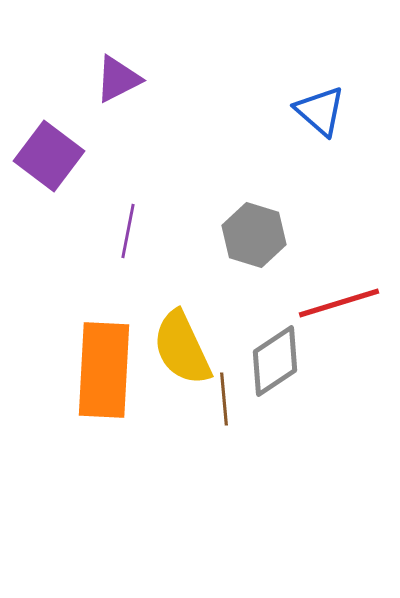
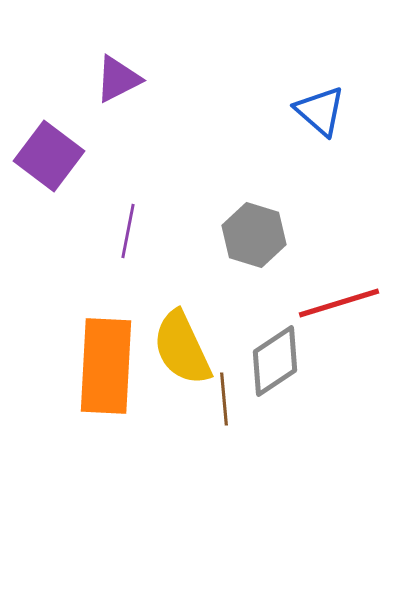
orange rectangle: moved 2 px right, 4 px up
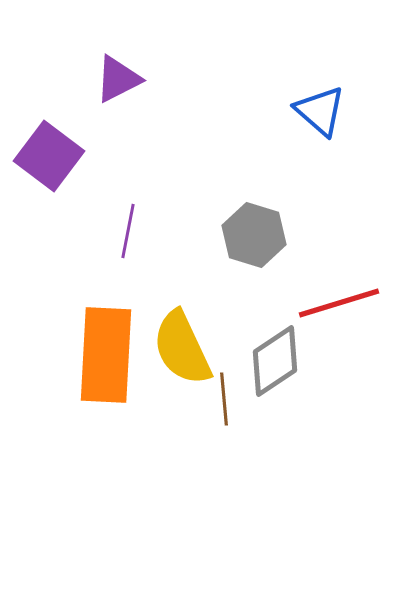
orange rectangle: moved 11 px up
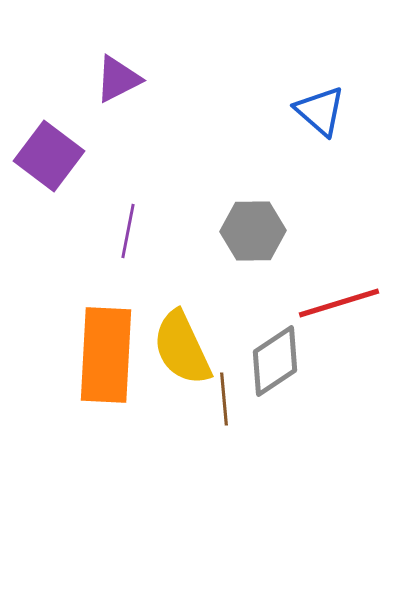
gray hexagon: moved 1 px left, 4 px up; rotated 18 degrees counterclockwise
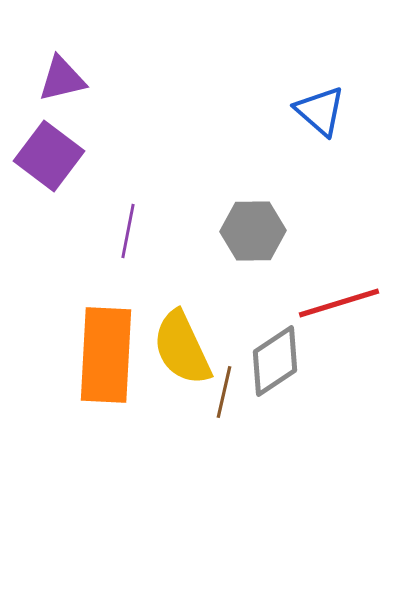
purple triangle: moved 56 px left; rotated 14 degrees clockwise
brown line: moved 7 px up; rotated 18 degrees clockwise
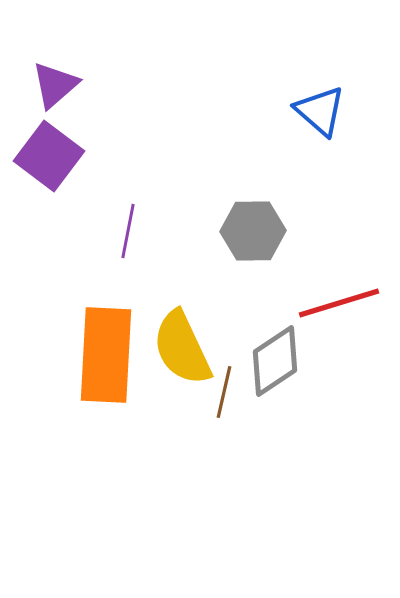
purple triangle: moved 7 px left, 6 px down; rotated 28 degrees counterclockwise
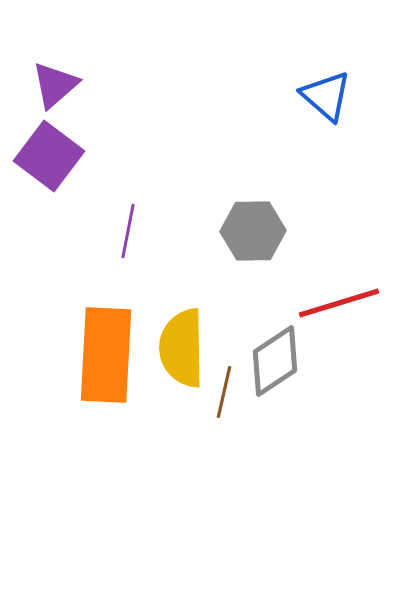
blue triangle: moved 6 px right, 15 px up
yellow semicircle: rotated 24 degrees clockwise
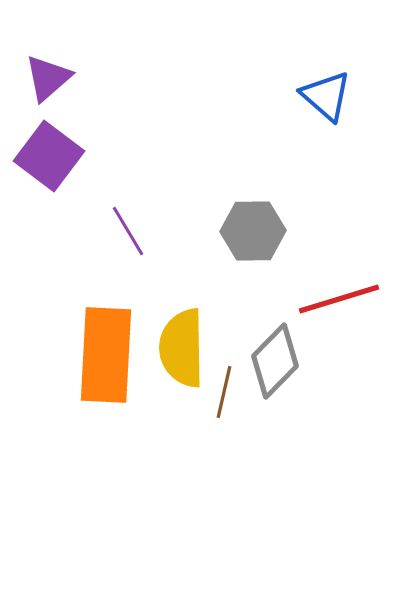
purple triangle: moved 7 px left, 7 px up
purple line: rotated 42 degrees counterclockwise
red line: moved 4 px up
gray diamond: rotated 12 degrees counterclockwise
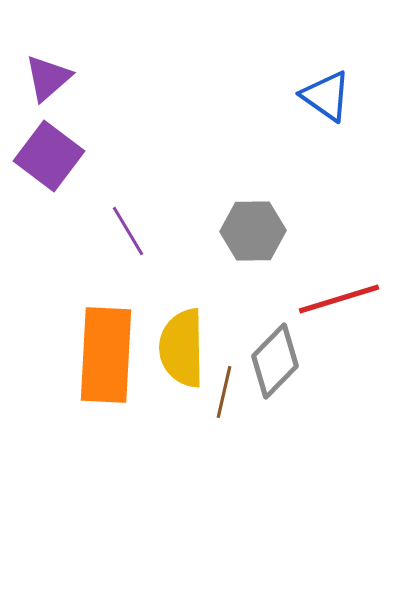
blue triangle: rotated 6 degrees counterclockwise
